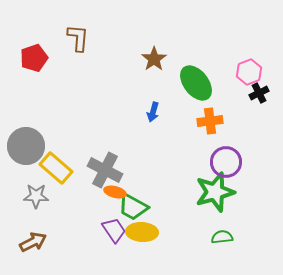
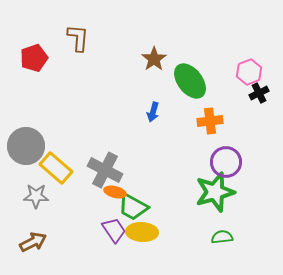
green ellipse: moved 6 px left, 2 px up
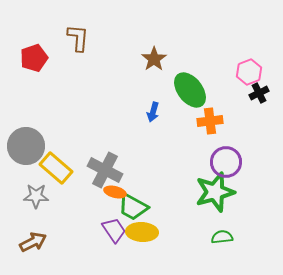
green ellipse: moved 9 px down
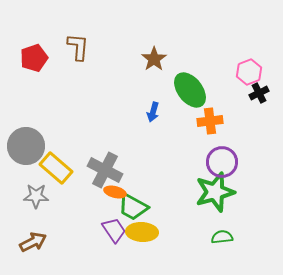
brown L-shape: moved 9 px down
purple circle: moved 4 px left
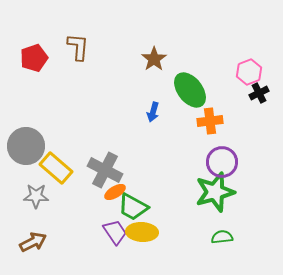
orange ellipse: rotated 45 degrees counterclockwise
purple trapezoid: moved 1 px right, 2 px down
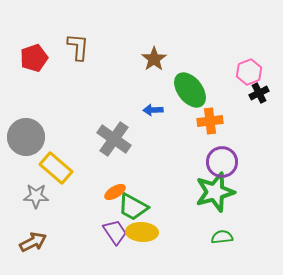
blue arrow: moved 2 px up; rotated 72 degrees clockwise
gray circle: moved 9 px up
gray cross: moved 9 px right, 31 px up; rotated 8 degrees clockwise
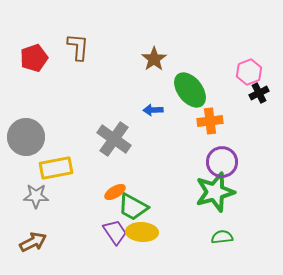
yellow rectangle: rotated 52 degrees counterclockwise
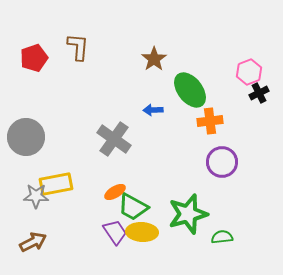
yellow rectangle: moved 16 px down
green star: moved 27 px left, 22 px down
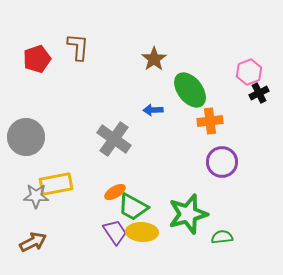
red pentagon: moved 3 px right, 1 px down
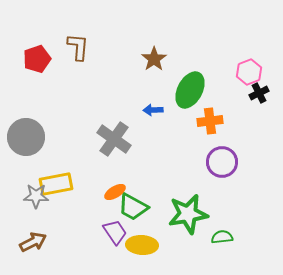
green ellipse: rotated 66 degrees clockwise
green star: rotated 6 degrees clockwise
yellow ellipse: moved 13 px down
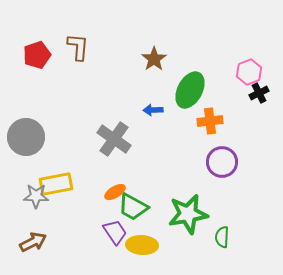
red pentagon: moved 4 px up
green semicircle: rotated 80 degrees counterclockwise
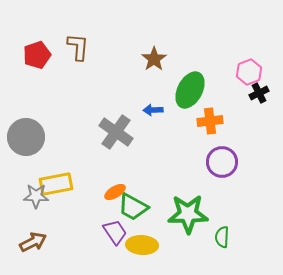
gray cross: moved 2 px right, 7 px up
green star: rotated 9 degrees clockwise
